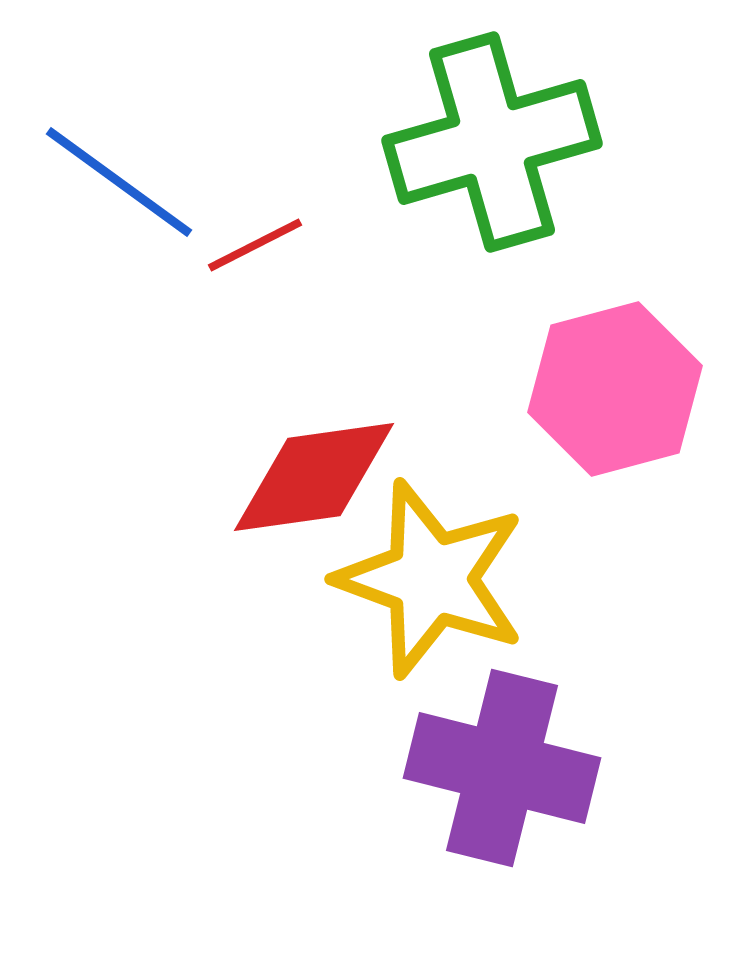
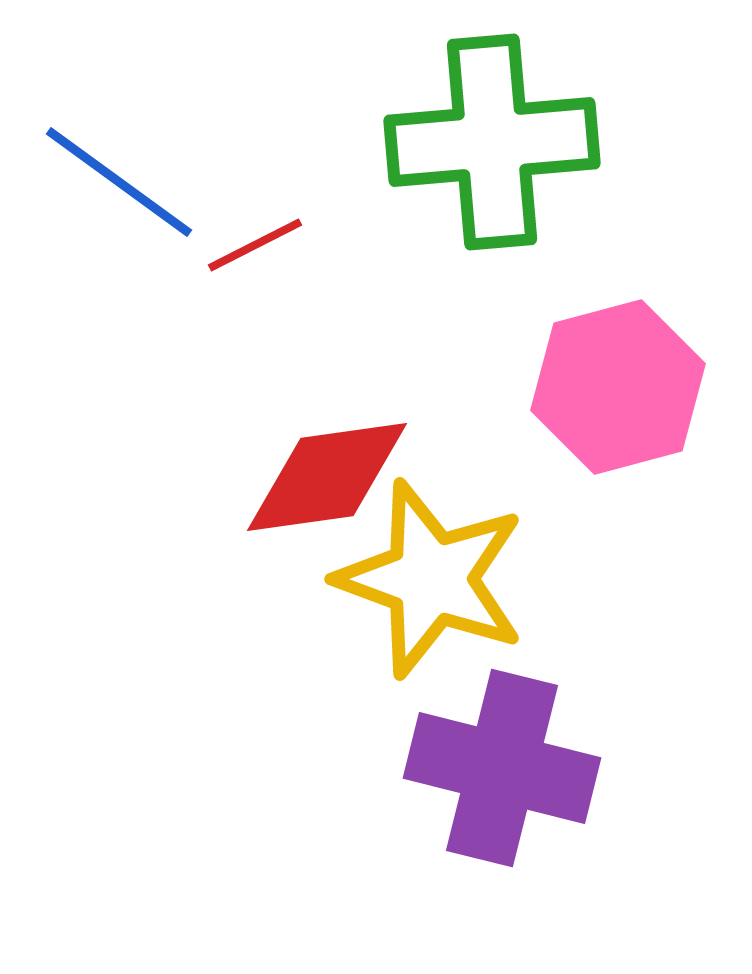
green cross: rotated 11 degrees clockwise
pink hexagon: moved 3 px right, 2 px up
red diamond: moved 13 px right
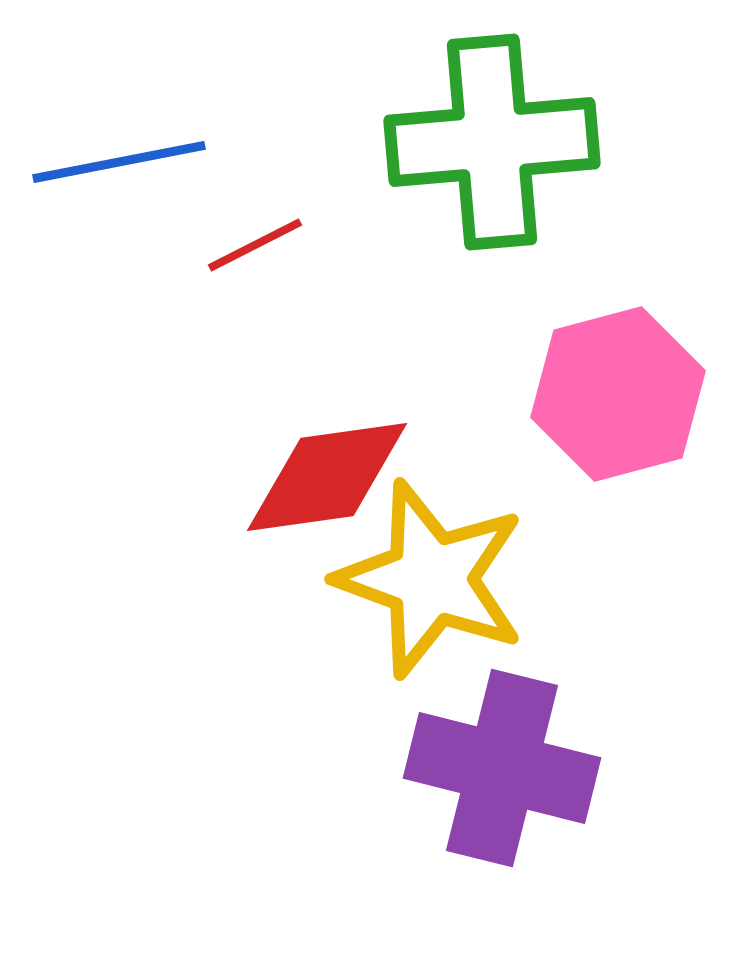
blue line: moved 20 px up; rotated 47 degrees counterclockwise
pink hexagon: moved 7 px down
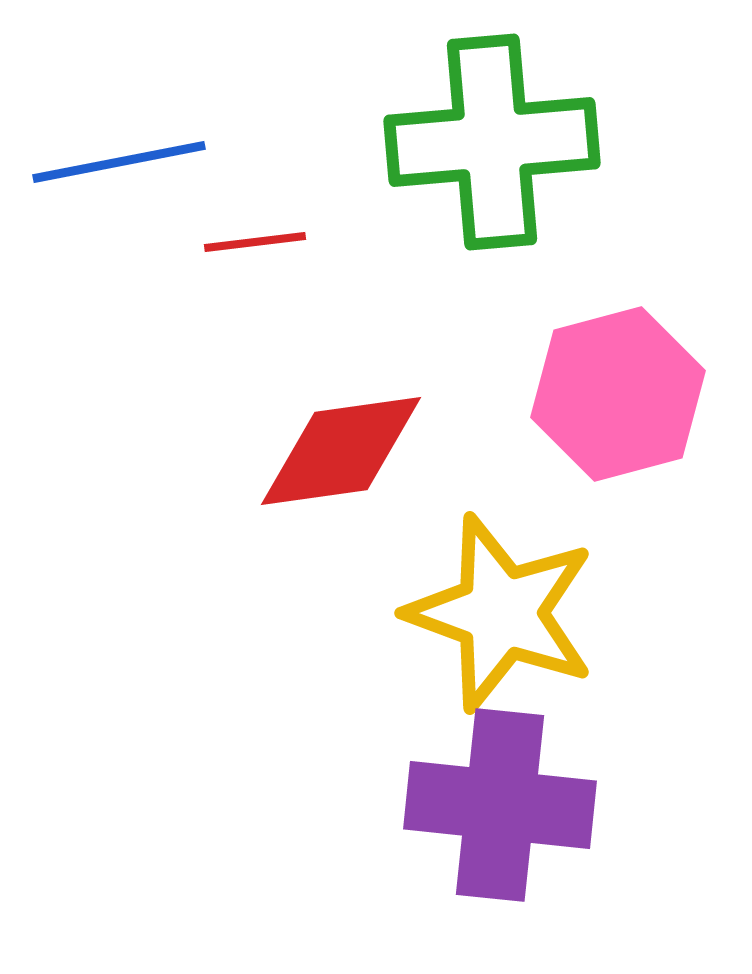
red line: moved 3 px up; rotated 20 degrees clockwise
red diamond: moved 14 px right, 26 px up
yellow star: moved 70 px right, 34 px down
purple cross: moved 2 px left, 37 px down; rotated 8 degrees counterclockwise
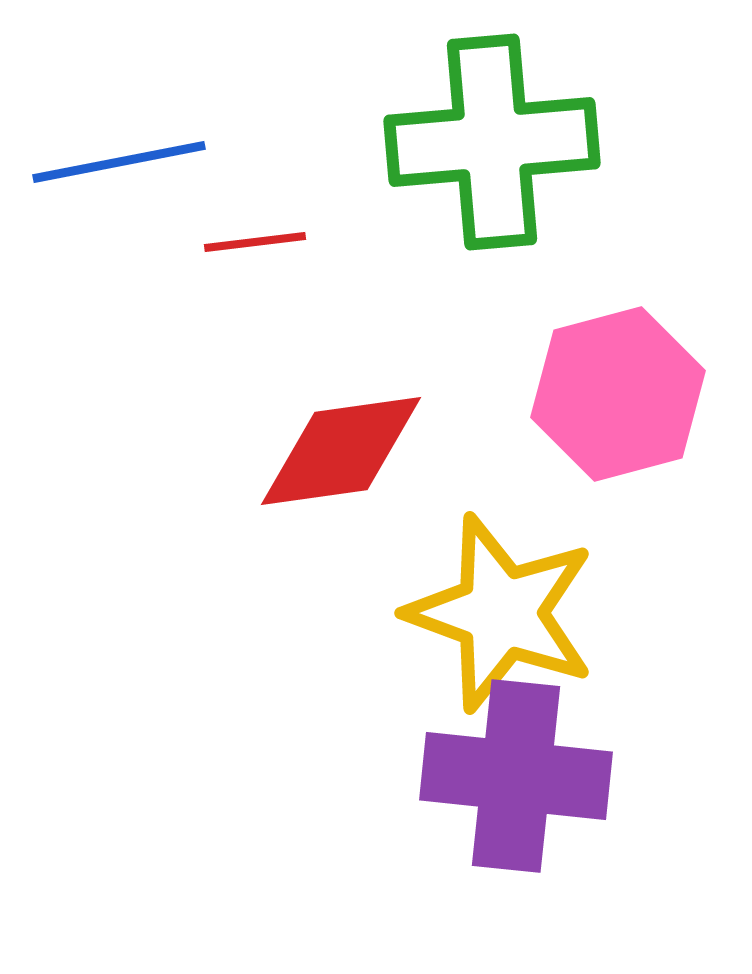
purple cross: moved 16 px right, 29 px up
